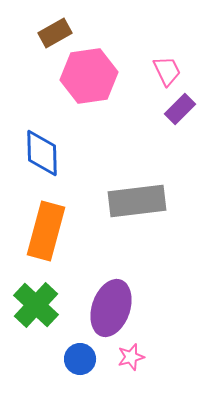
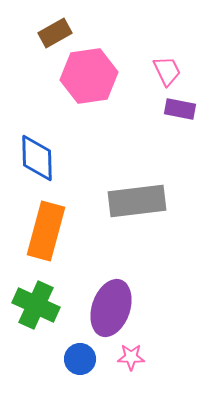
purple rectangle: rotated 56 degrees clockwise
blue diamond: moved 5 px left, 5 px down
green cross: rotated 18 degrees counterclockwise
pink star: rotated 16 degrees clockwise
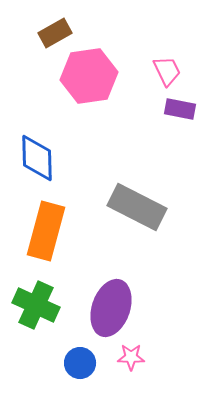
gray rectangle: moved 6 px down; rotated 34 degrees clockwise
blue circle: moved 4 px down
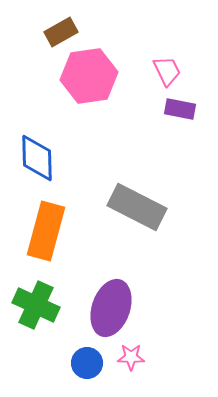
brown rectangle: moved 6 px right, 1 px up
blue circle: moved 7 px right
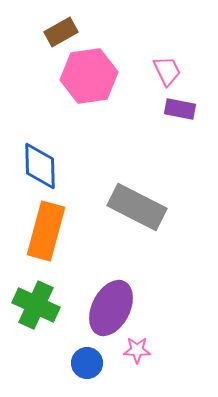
blue diamond: moved 3 px right, 8 px down
purple ellipse: rotated 8 degrees clockwise
pink star: moved 6 px right, 7 px up
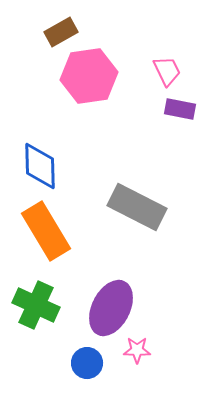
orange rectangle: rotated 46 degrees counterclockwise
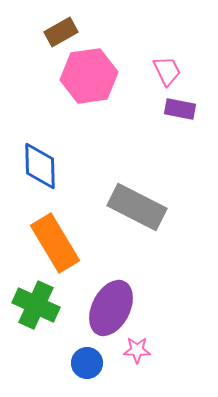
orange rectangle: moved 9 px right, 12 px down
